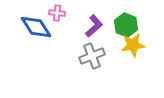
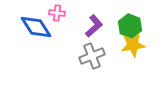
green hexagon: moved 4 px right, 1 px down
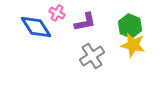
pink cross: rotated 21 degrees clockwise
purple L-shape: moved 9 px left, 4 px up; rotated 30 degrees clockwise
yellow star: rotated 20 degrees clockwise
gray cross: rotated 10 degrees counterclockwise
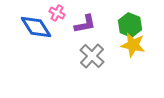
purple L-shape: moved 2 px down
green hexagon: moved 1 px up
gray cross: rotated 15 degrees counterclockwise
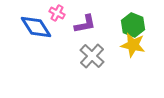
green hexagon: moved 3 px right
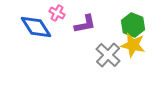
gray cross: moved 16 px right, 1 px up
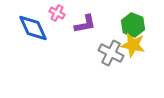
blue diamond: moved 3 px left, 1 px down; rotated 8 degrees clockwise
gray cross: moved 3 px right, 2 px up; rotated 15 degrees counterclockwise
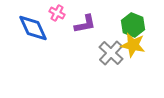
gray cross: rotated 15 degrees clockwise
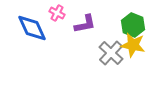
blue diamond: moved 1 px left
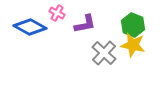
blue diamond: moved 2 px left, 1 px up; rotated 36 degrees counterclockwise
gray cross: moved 7 px left
